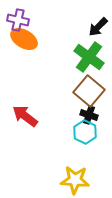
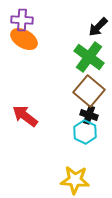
purple cross: moved 4 px right; rotated 10 degrees counterclockwise
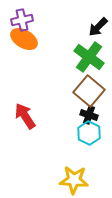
purple cross: rotated 15 degrees counterclockwise
red arrow: rotated 20 degrees clockwise
cyan hexagon: moved 4 px right, 1 px down
yellow star: moved 1 px left
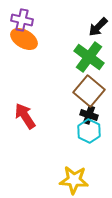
purple cross: rotated 25 degrees clockwise
cyan hexagon: moved 2 px up
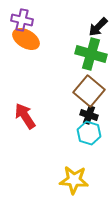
orange ellipse: moved 2 px right
green cross: moved 2 px right, 3 px up; rotated 20 degrees counterclockwise
cyan hexagon: moved 2 px down; rotated 10 degrees counterclockwise
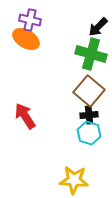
purple cross: moved 8 px right
black cross: rotated 24 degrees counterclockwise
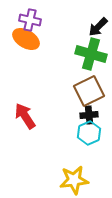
brown square: rotated 24 degrees clockwise
cyan hexagon: rotated 20 degrees clockwise
yellow star: rotated 12 degrees counterclockwise
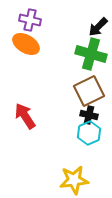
orange ellipse: moved 5 px down
black cross: rotated 18 degrees clockwise
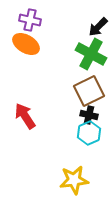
green cross: rotated 12 degrees clockwise
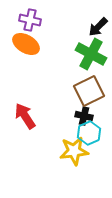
black cross: moved 5 px left, 1 px down
yellow star: moved 29 px up
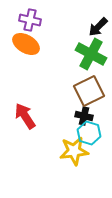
cyan hexagon: rotated 20 degrees counterclockwise
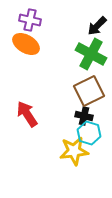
black arrow: moved 1 px left, 1 px up
red arrow: moved 2 px right, 2 px up
